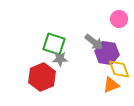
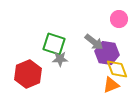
yellow diamond: moved 2 px left
red hexagon: moved 14 px left, 3 px up
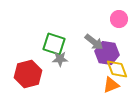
red hexagon: rotated 8 degrees clockwise
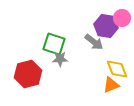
pink circle: moved 3 px right, 1 px up
purple hexagon: moved 1 px left, 27 px up
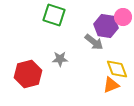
pink circle: moved 1 px right, 1 px up
green square: moved 29 px up
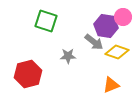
green square: moved 8 px left, 6 px down
gray star: moved 8 px right, 3 px up
yellow diamond: moved 17 px up; rotated 50 degrees counterclockwise
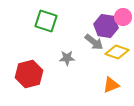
gray star: moved 1 px left, 2 px down
red hexagon: moved 1 px right
